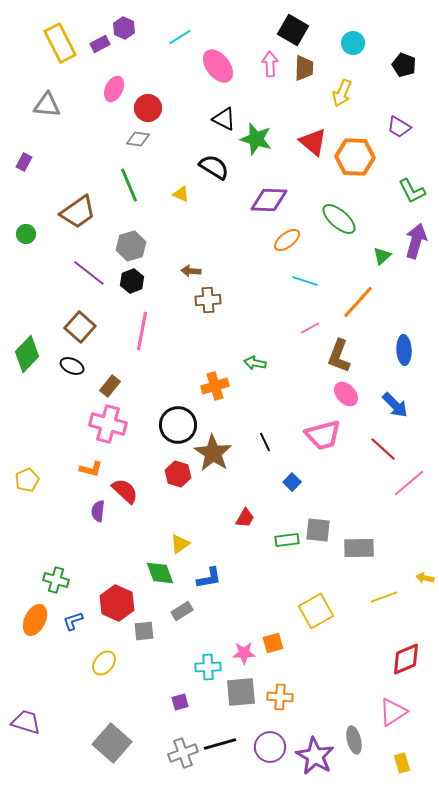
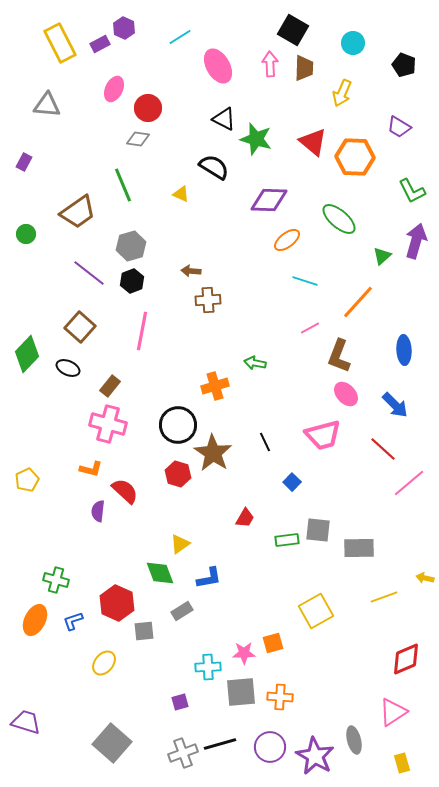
pink ellipse at (218, 66): rotated 8 degrees clockwise
green line at (129, 185): moved 6 px left
black ellipse at (72, 366): moved 4 px left, 2 px down
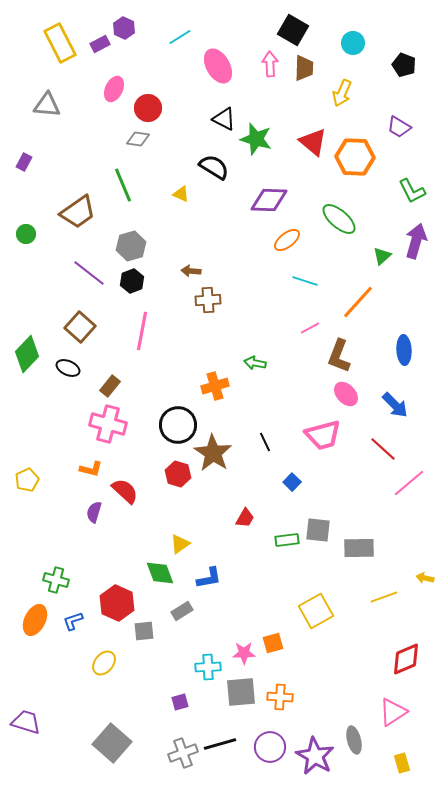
purple semicircle at (98, 511): moved 4 px left, 1 px down; rotated 10 degrees clockwise
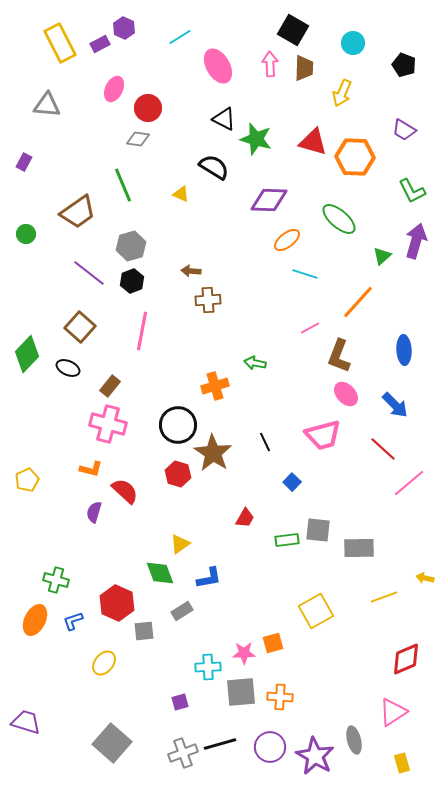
purple trapezoid at (399, 127): moved 5 px right, 3 px down
red triangle at (313, 142): rotated 24 degrees counterclockwise
cyan line at (305, 281): moved 7 px up
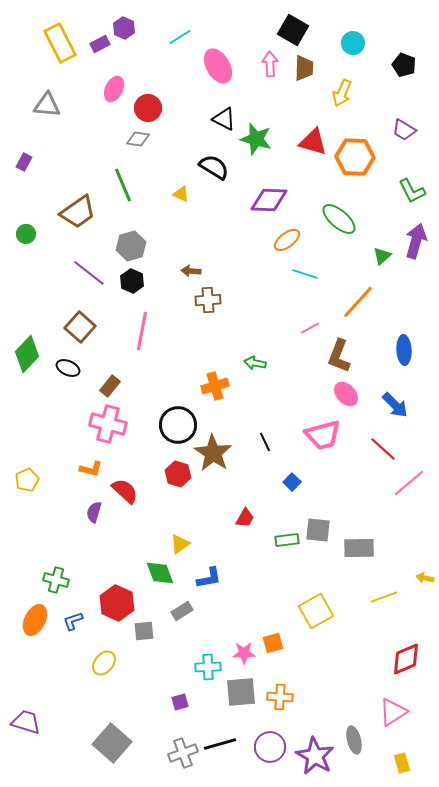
black hexagon at (132, 281): rotated 15 degrees counterclockwise
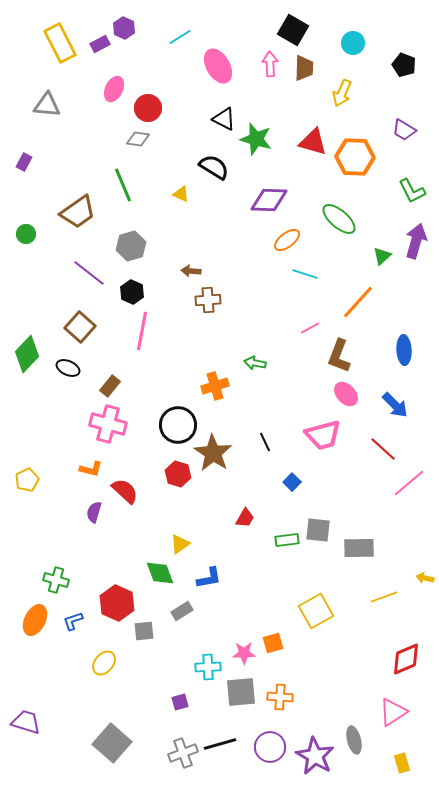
black hexagon at (132, 281): moved 11 px down
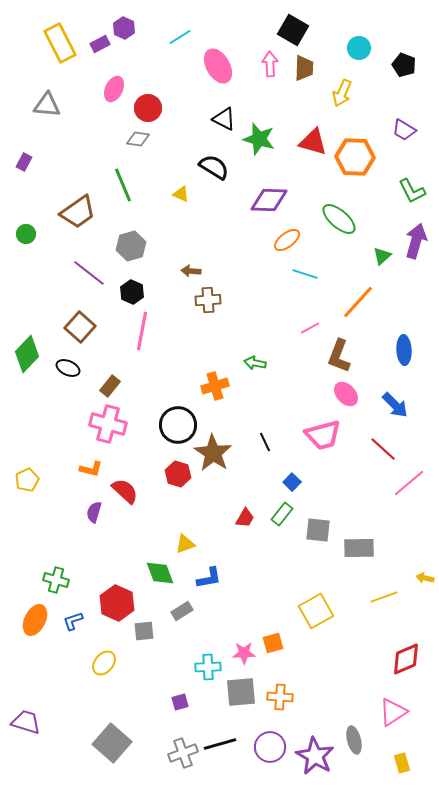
cyan circle at (353, 43): moved 6 px right, 5 px down
green star at (256, 139): moved 3 px right
green rectangle at (287, 540): moved 5 px left, 26 px up; rotated 45 degrees counterclockwise
yellow triangle at (180, 544): moved 5 px right; rotated 15 degrees clockwise
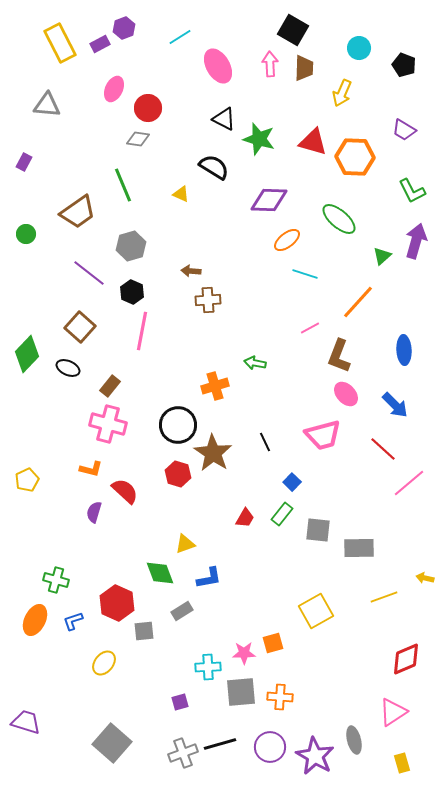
purple hexagon at (124, 28): rotated 15 degrees clockwise
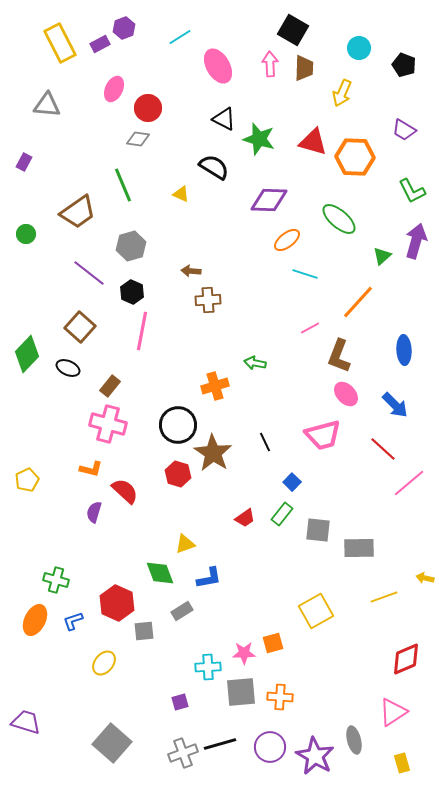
red trapezoid at (245, 518): rotated 25 degrees clockwise
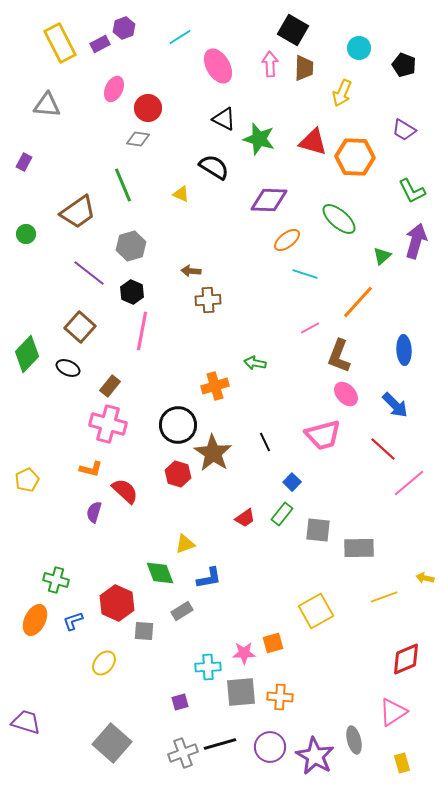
gray square at (144, 631): rotated 10 degrees clockwise
